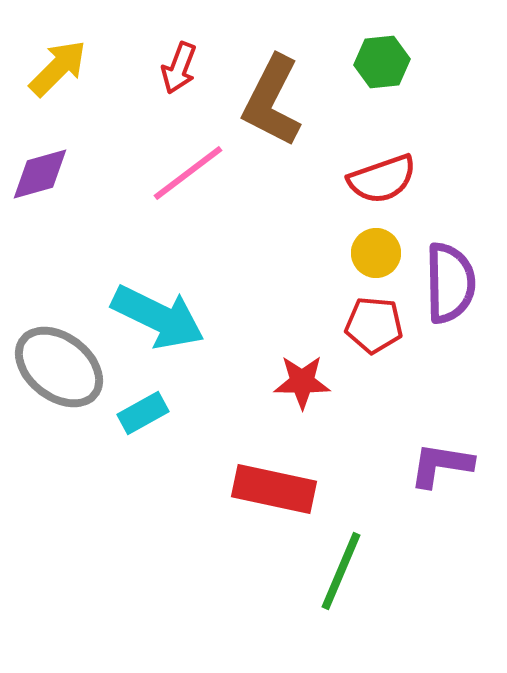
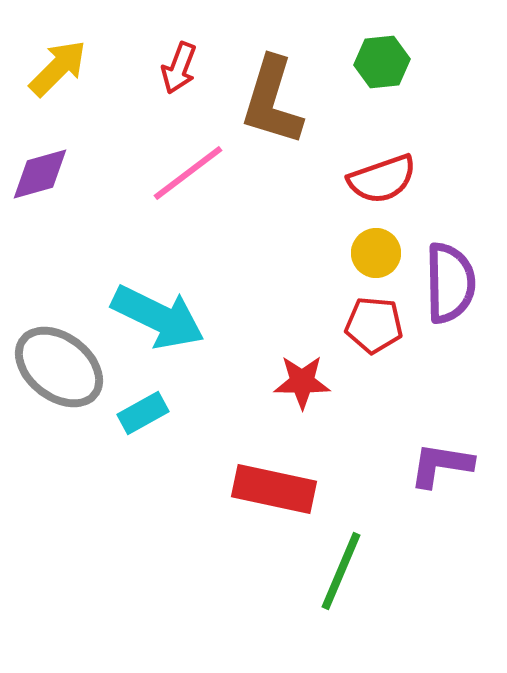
brown L-shape: rotated 10 degrees counterclockwise
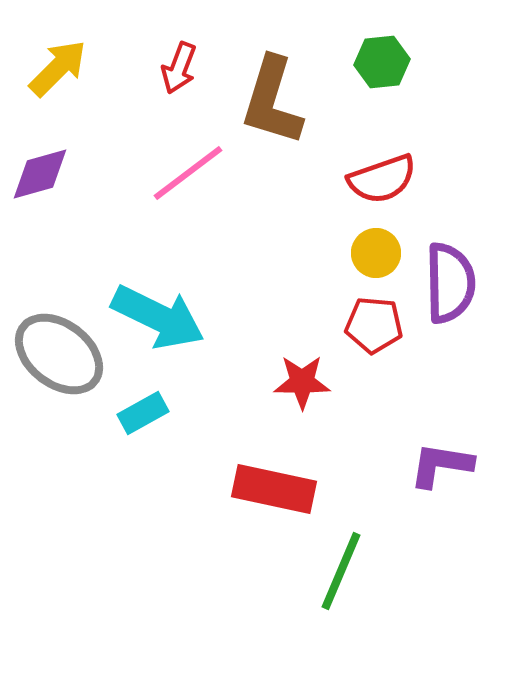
gray ellipse: moved 13 px up
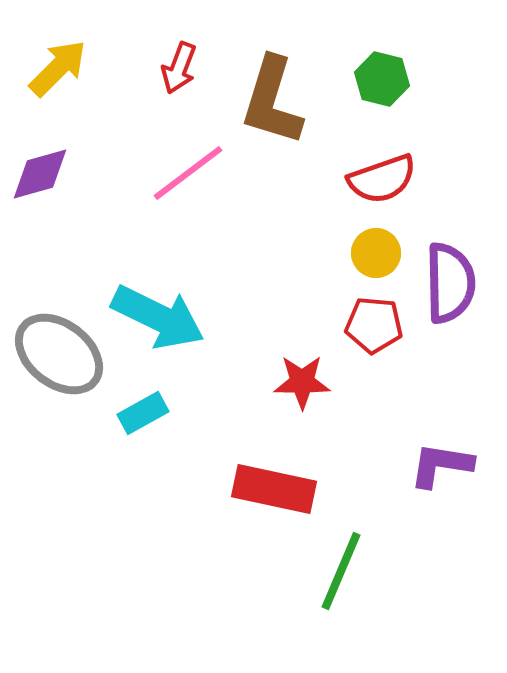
green hexagon: moved 17 px down; rotated 20 degrees clockwise
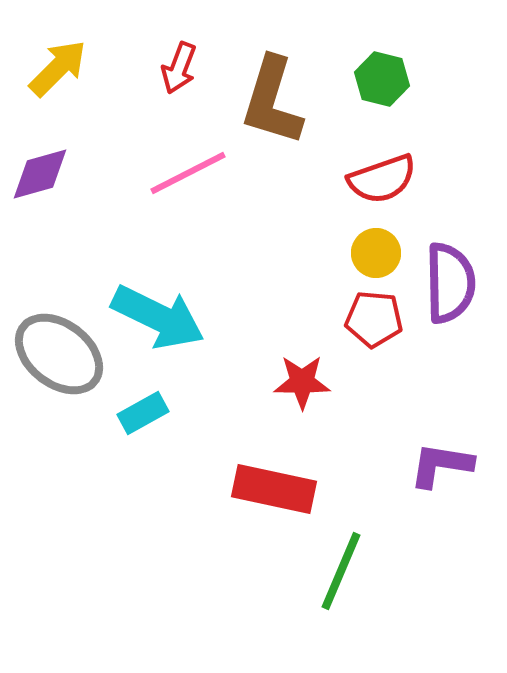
pink line: rotated 10 degrees clockwise
red pentagon: moved 6 px up
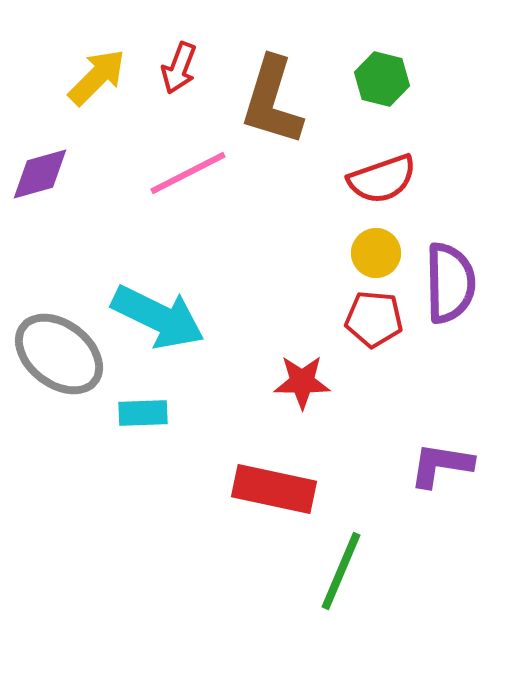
yellow arrow: moved 39 px right, 9 px down
cyan rectangle: rotated 27 degrees clockwise
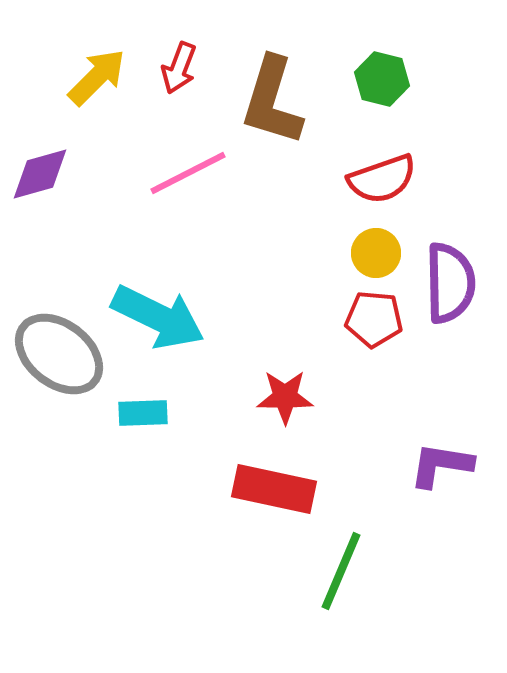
red star: moved 17 px left, 15 px down
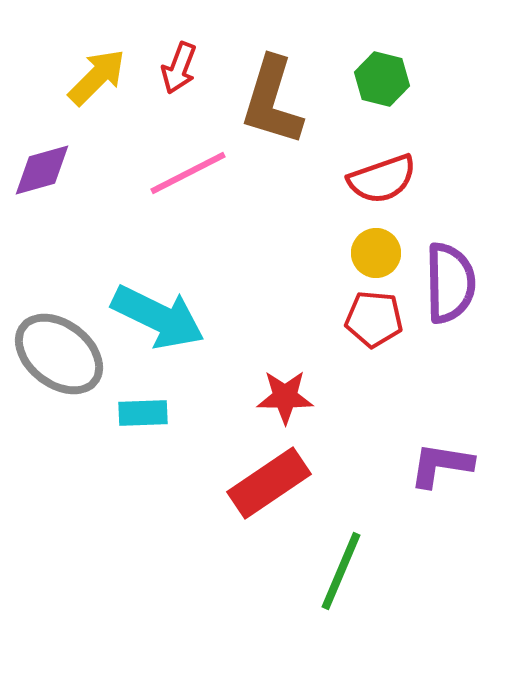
purple diamond: moved 2 px right, 4 px up
red rectangle: moved 5 px left, 6 px up; rotated 46 degrees counterclockwise
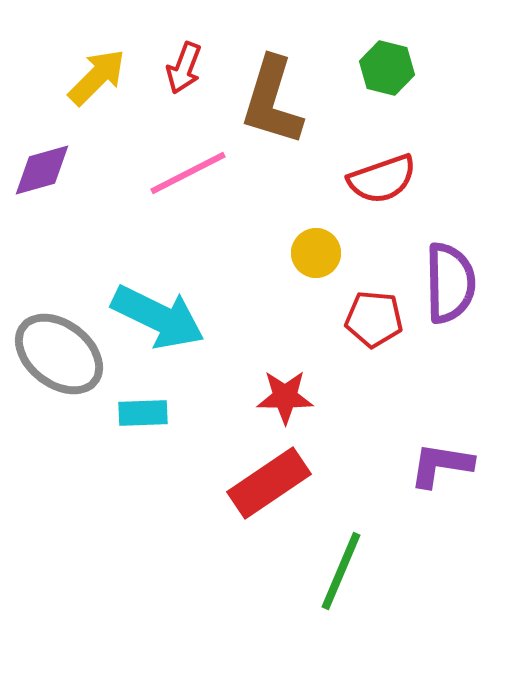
red arrow: moved 5 px right
green hexagon: moved 5 px right, 11 px up
yellow circle: moved 60 px left
